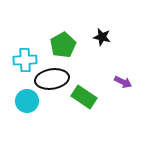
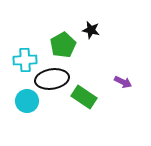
black star: moved 11 px left, 7 px up
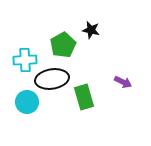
green rectangle: rotated 40 degrees clockwise
cyan circle: moved 1 px down
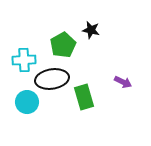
cyan cross: moved 1 px left
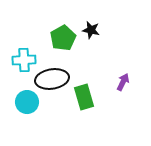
green pentagon: moved 7 px up
purple arrow: rotated 90 degrees counterclockwise
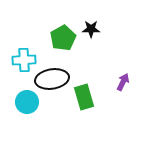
black star: moved 1 px up; rotated 12 degrees counterclockwise
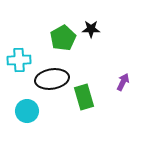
cyan cross: moved 5 px left
cyan circle: moved 9 px down
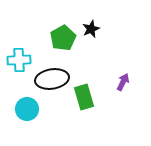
black star: rotated 24 degrees counterclockwise
cyan circle: moved 2 px up
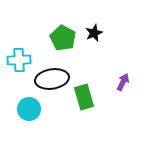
black star: moved 3 px right, 4 px down
green pentagon: rotated 15 degrees counterclockwise
cyan circle: moved 2 px right
